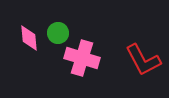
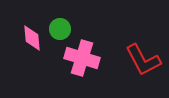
green circle: moved 2 px right, 4 px up
pink diamond: moved 3 px right
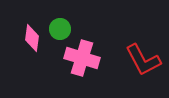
pink diamond: rotated 12 degrees clockwise
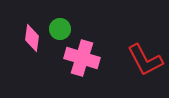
red L-shape: moved 2 px right
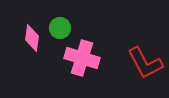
green circle: moved 1 px up
red L-shape: moved 3 px down
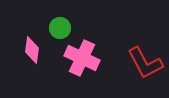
pink diamond: moved 12 px down
pink cross: rotated 8 degrees clockwise
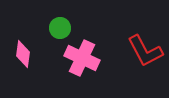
pink diamond: moved 9 px left, 4 px down
red L-shape: moved 12 px up
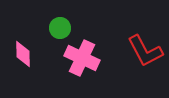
pink diamond: rotated 8 degrees counterclockwise
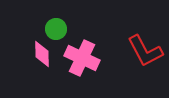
green circle: moved 4 px left, 1 px down
pink diamond: moved 19 px right
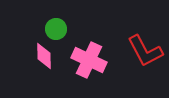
pink diamond: moved 2 px right, 2 px down
pink cross: moved 7 px right, 2 px down
